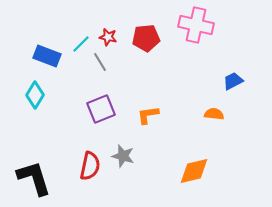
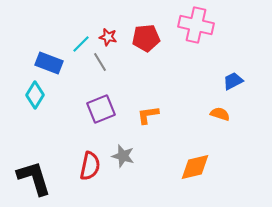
blue rectangle: moved 2 px right, 7 px down
orange semicircle: moved 6 px right; rotated 12 degrees clockwise
orange diamond: moved 1 px right, 4 px up
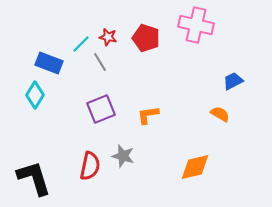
red pentagon: rotated 24 degrees clockwise
orange semicircle: rotated 12 degrees clockwise
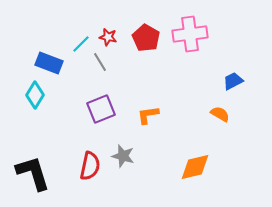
pink cross: moved 6 px left, 9 px down; rotated 20 degrees counterclockwise
red pentagon: rotated 12 degrees clockwise
black L-shape: moved 1 px left, 5 px up
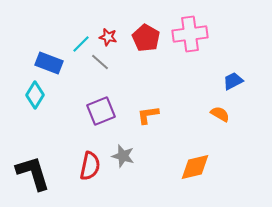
gray line: rotated 18 degrees counterclockwise
purple square: moved 2 px down
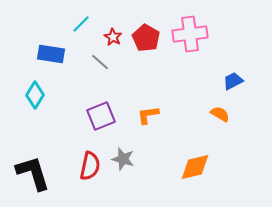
red star: moved 5 px right; rotated 18 degrees clockwise
cyan line: moved 20 px up
blue rectangle: moved 2 px right, 9 px up; rotated 12 degrees counterclockwise
purple square: moved 5 px down
gray star: moved 3 px down
